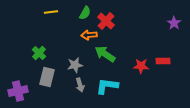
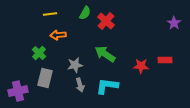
yellow line: moved 1 px left, 2 px down
orange arrow: moved 31 px left
red rectangle: moved 2 px right, 1 px up
gray rectangle: moved 2 px left, 1 px down
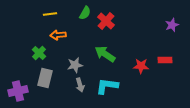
purple star: moved 2 px left, 2 px down; rotated 16 degrees clockwise
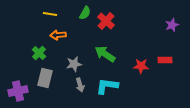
yellow line: rotated 16 degrees clockwise
gray star: moved 1 px left, 1 px up
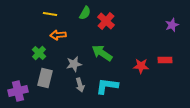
green arrow: moved 3 px left, 1 px up
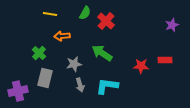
orange arrow: moved 4 px right, 1 px down
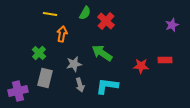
orange arrow: moved 2 px up; rotated 105 degrees clockwise
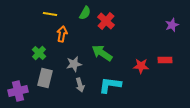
cyan L-shape: moved 3 px right, 1 px up
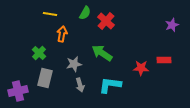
red rectangle: moved 1 px left
red star: moved 2 px down
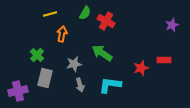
yellow line: rotated 24 degrees counterclockwise
red cross: rotated 12 degrees counterclockwise
green cross: moved 2 px left, 2 px down
red star: rotated 21 degrees counterclockwise
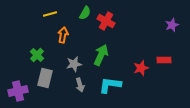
orange arrow: moved 1 px right, 1 px down
green arrow: moved 1 px left, 2 px down; rotated 80 degrees clockwise
